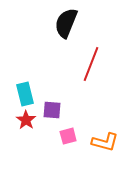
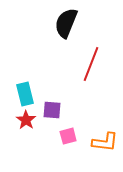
orange L-shape: rotated 8 degrees counterclockwise
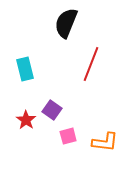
cyan rectangle: moved 25 px up
purple square: rotated 30 degrees clockwise
